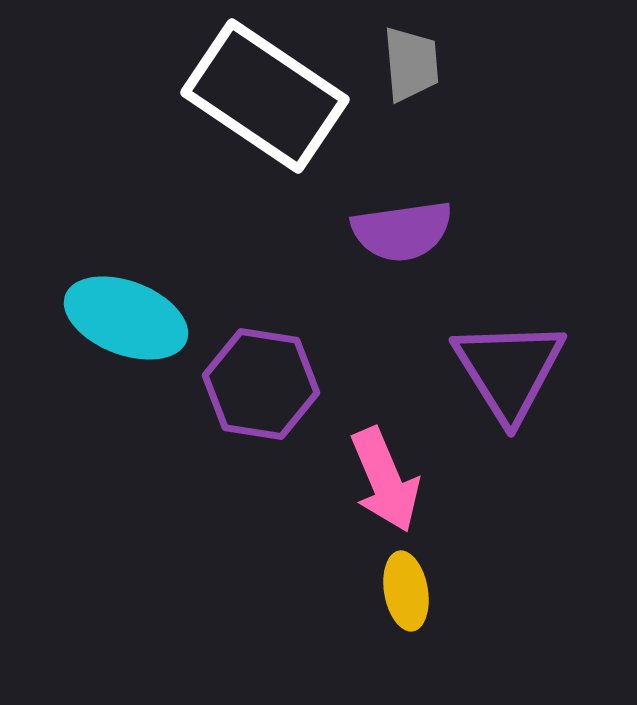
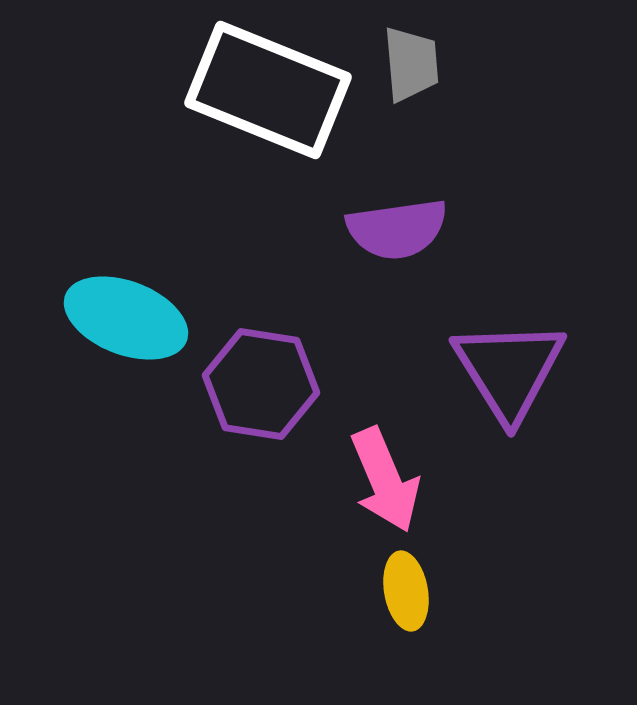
white rectangle: moved 3 px right, 6 px up; rotated 12 degrees counterclockwise
purple semicircle: moved 5 px left, 2 px up
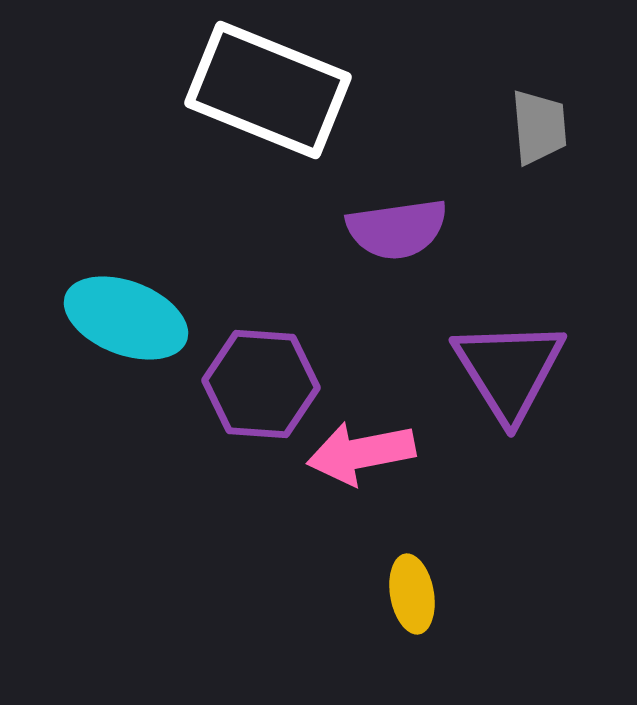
gray trapezoid: moved 128 px right, 63 px down
purple hexagon: rotated 5 degrees counterclockwise
pink arrow: moved 24 px left, 27 px up; rotated 102 degrees clockwise
yellow ellipse: moved 6 px right, 3 px down
